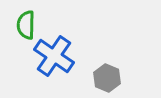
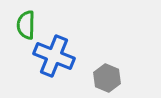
blue cross: rotated 12 degrees counterclockwise
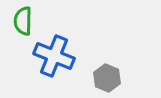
green semicircle: moved 3 px left, 4 px up
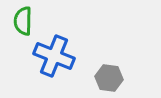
gray hexagon: moved 2 px right; rotated 16 degrees counterclockwise
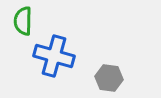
blue cross: rotated 6 degrees counterclockwise
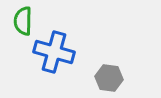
blue cross: moved 4 px up
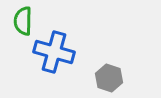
gray hexagon: rotated 12 degrees clockwise
